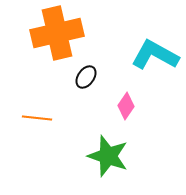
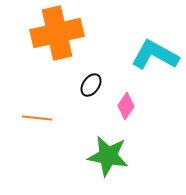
black ellipse: moved 5 px right, 8 px down
green star: rotated 9 degrees counterclockwise
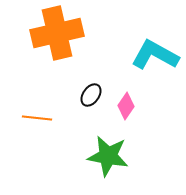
black ellipse: moved 10 px down
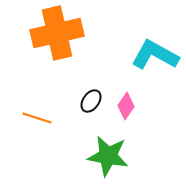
black ellipse: moved 6 px down
orange line: rotated 12 degrees clockwise
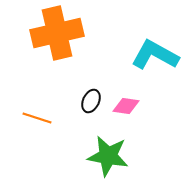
black ellipse: rotated 10 degrees counterclockwise
pink diamond: rotated 64 degrees clockwise
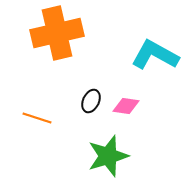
green star: rotated 27 degrees counterclockwise
